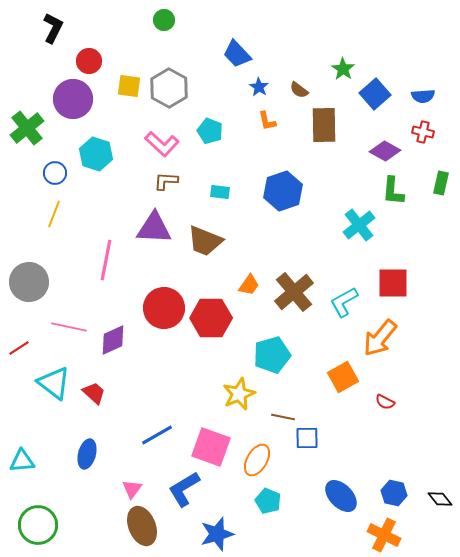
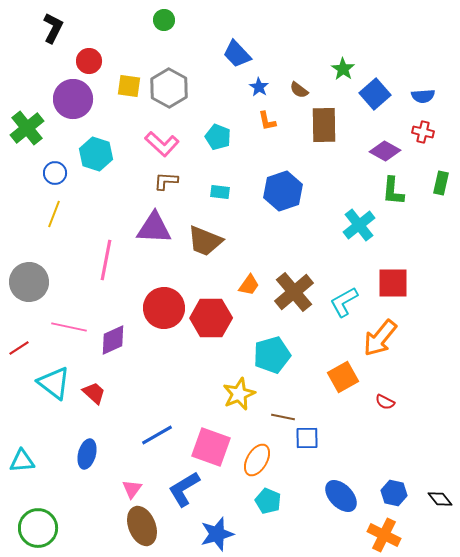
cyan pentagon at (210, 131): moved 8 px right, 6 px down
green circle at (38, 525): moved 3 px down
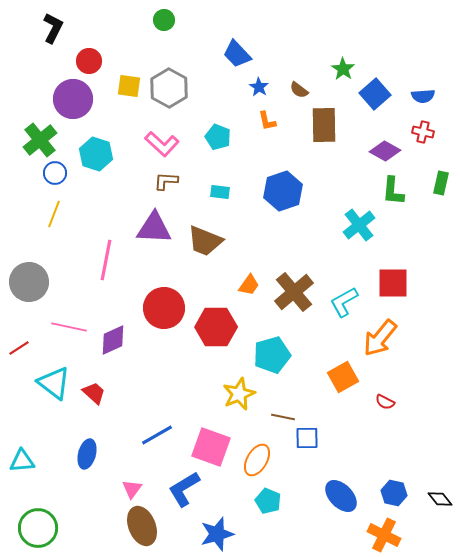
green cross at (27, 128): moved 13 px right, 12 px down
red hexagon at (211, 318): moved 5 px right, 9 px down
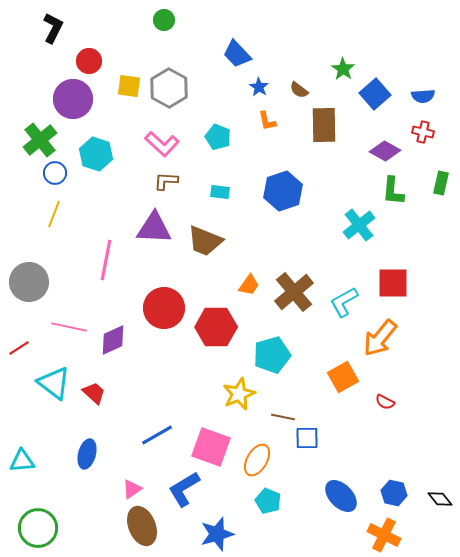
pink triangle at (132, 489): rotated 20 degrees clockwise
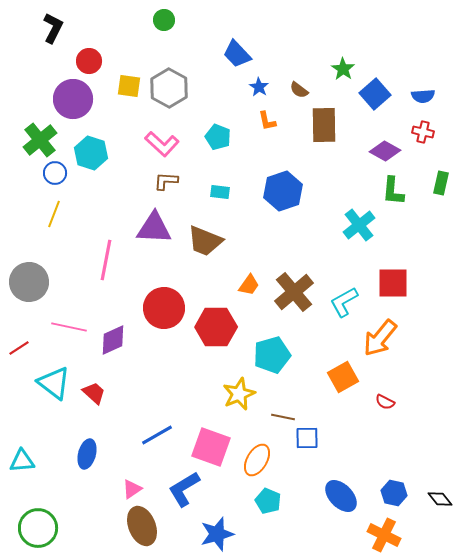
cyan hexagon at (96, 154): moved 5 px left, 1 px up
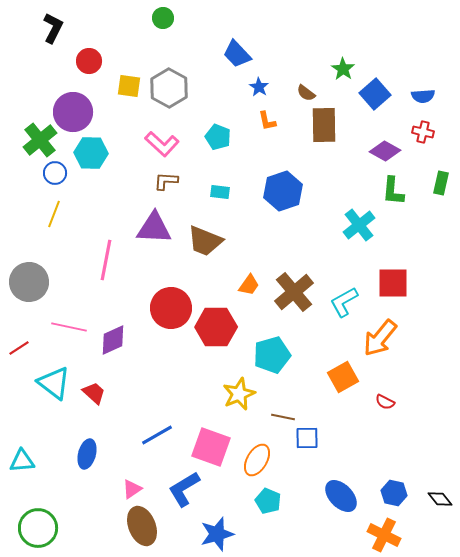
green circle at (164, 20): moved 1 px left, 2 px up
brown semicircle at (299, 90): moved 7 px right, 3 px down
purple circle at (73, 99): moved 13 px down
cyan hexagon at (91, 153): rotated 16 degrees counterclockwise
red circle at (164, 308): moved 7 px right
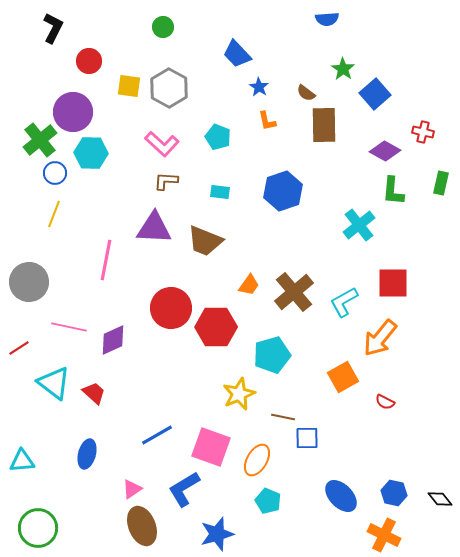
green circle at (163, 18): moved 9 px down
blue semicircle at (423, 96): moved 96 px left, 77 px up
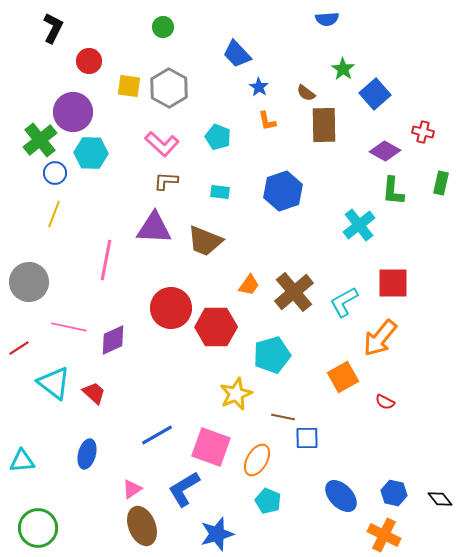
yellow star at (239, 394): moved 3 px left
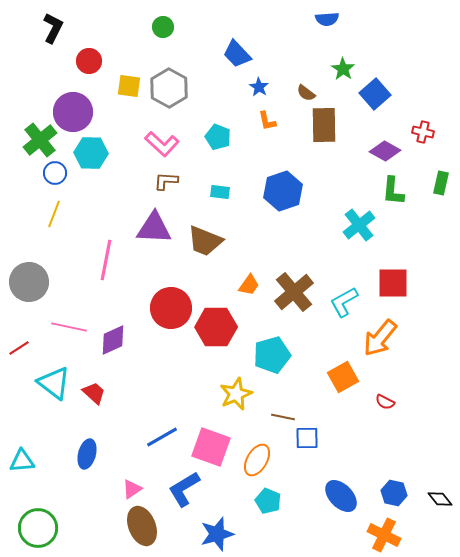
blue line at (157, 435): moved 5 px right, 2 px down
